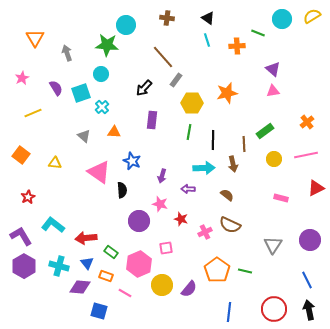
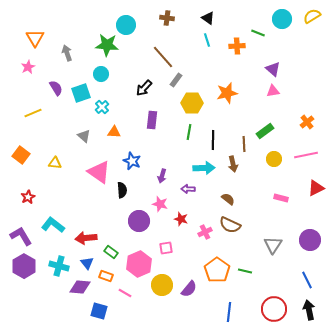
pink star at (22, 78): moved 6 px right, 11 px up
brown semicircle at (227, 195): moved 1 px right, 4 px down
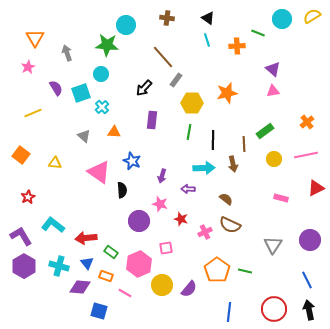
brown semicircle at (228, 199): moved 2 px left
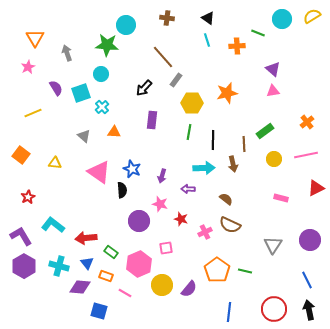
blue star at (132, 161): moved 8 px down
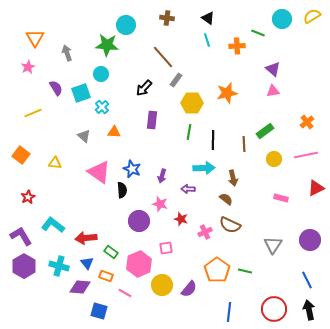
brown arrow at (233, 164): moved 14 px down
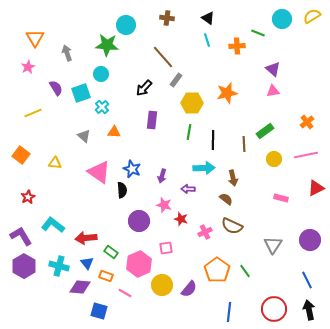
pink star at (160, 204): moved 4 px right, 1 px down
brown semicircle at (230, 225): moved 2 px right, 1 px down
green line at (245, 271): rotated 40 degrees clockwise
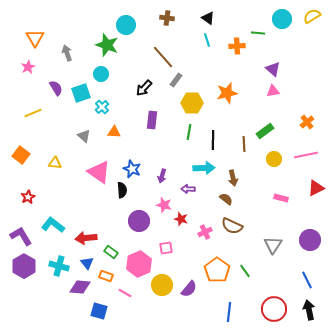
green line at (258, 33): rotated 16 degrees counterclockwise
green star at (107, 45): rotated 15 degrees clockwise
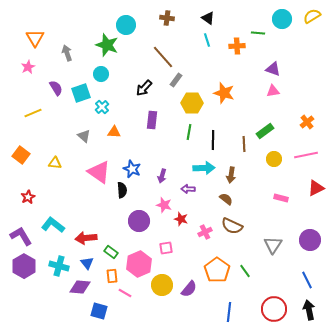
purple triangle at (273, 69): rotated 21 degrees counterclockwise
orange star at (227, 93): moved 3 px left; rotated 30 degrees clockwise
brown arrow at (233, 178): moved 2 px left, 3 px up; rotated 21 degrees clockwise
orange rectangle at (106, 276): moved 6 px right; rotated 64 degrees clockwise
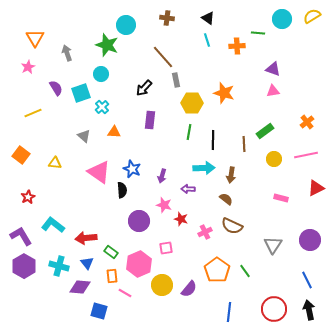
gray rectangle at (176, 80): rotated 48 degrees counterclockwise
purple rectangle at (152, 120): moved 2 px left
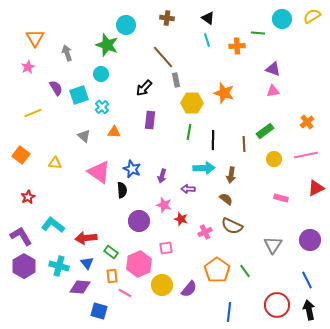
cyan square at (81, 93): moved 2 px left, 2 px down
red circle at (274, 309): moved 3 px right, 4 px up
